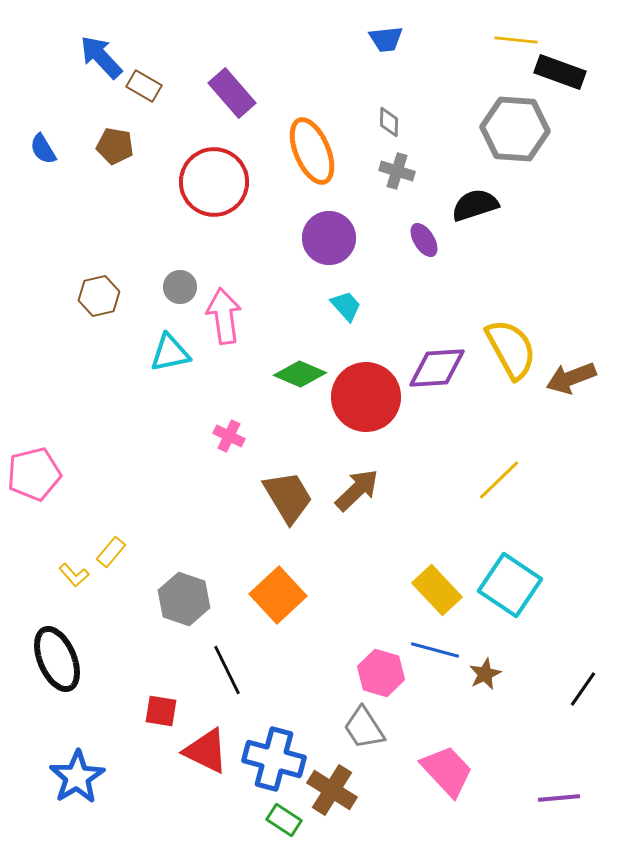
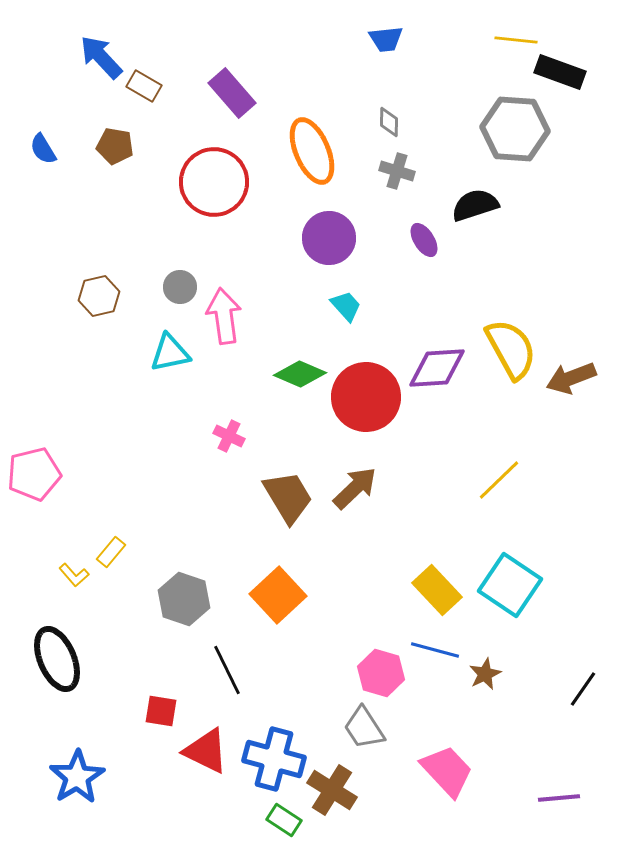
brown arrow at (357, 490): moved 2 px left, 2 px up
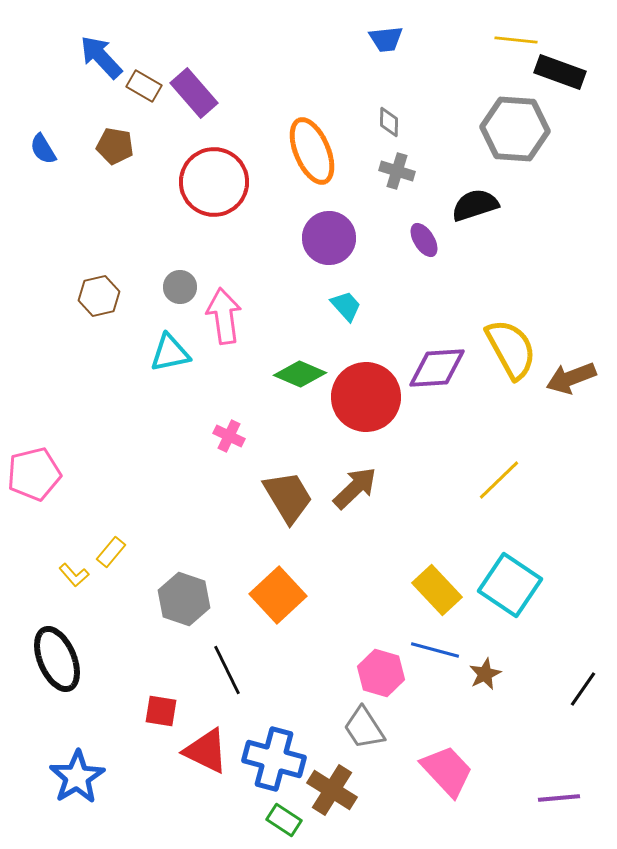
purple rectangle at (232, 93): moved 38 px left
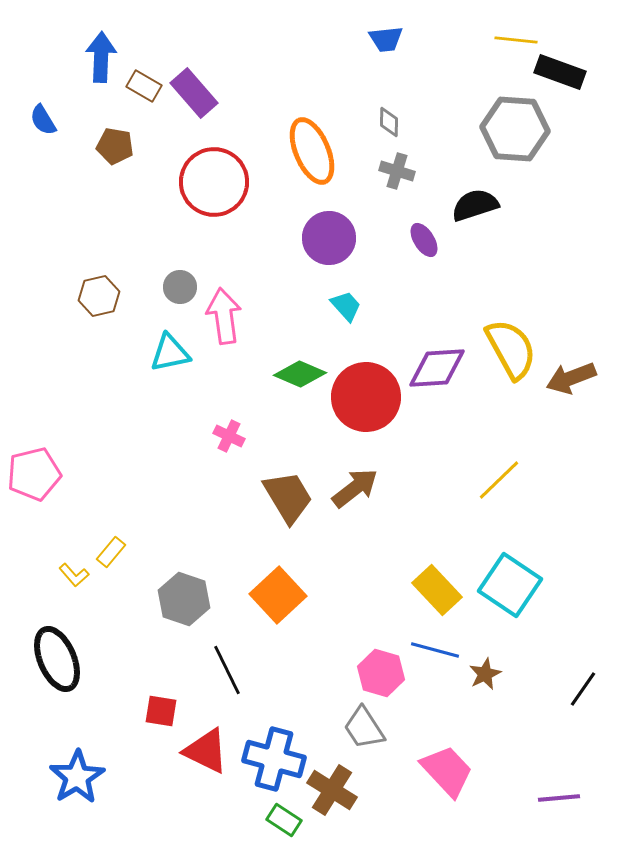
blue arrow at (101, 57): rotated 45 degrees clockwise
blue semicircle at (43, 149): moved 29 px up
brown arrow at (355, 488): rotated 6 degrees clockwise
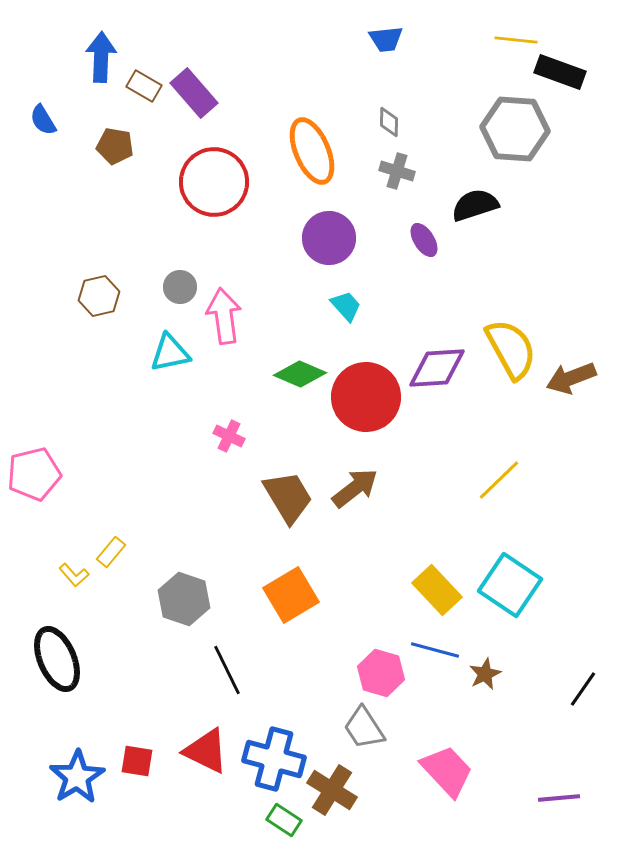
orange square at (278, 595): moved 13 px right; rotated 12 degrees clockwise
red square at (161, 711): moved 24 px left, 50 px down
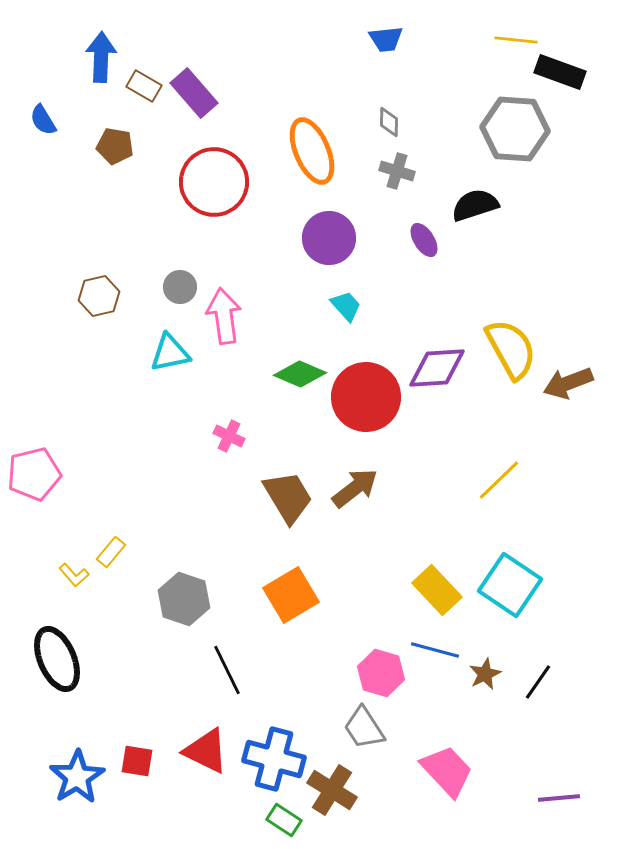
brown arrow at (571, 378): moved 3 px left, 5 px down
black line at (583, 689): moved 45 px left, 7 px up
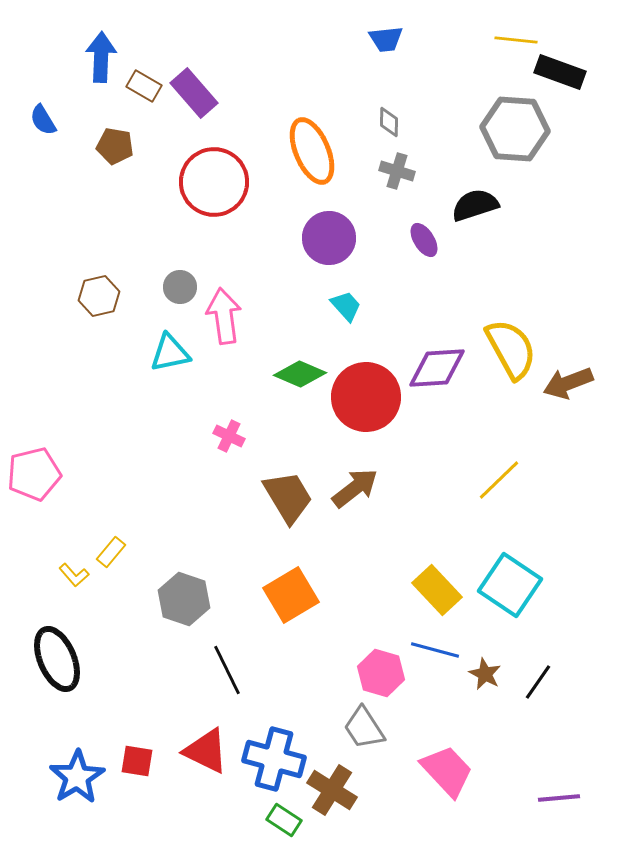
brown star at (485, 674): rotated 20 degrees counterclockwise
